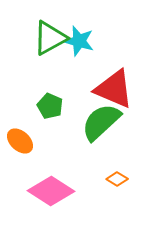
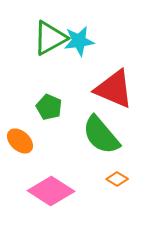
cyan star: rotated 24 degrees counterclockwise
green pentagon: moved 1 px left, 1 px down
green semicircle: moved 13 px down; rotated 87 degrees counterclockwise
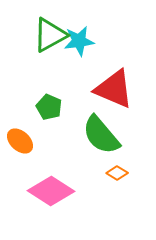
green triangle: moved 3 px up
orange diamond: moved 6 px up
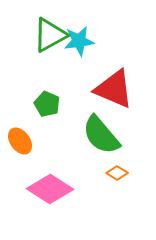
green pentagon: moved 2 px left, 3 px up
orange ellipse: rotated 12 degrees clockwise
pink diamond: moved 1 px left, 2 px up
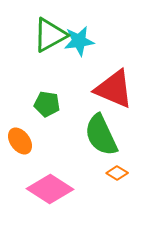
green pentagon: rotated 15 degrees counterclockwise
green semicircle: rotated 15 degrees clockwise
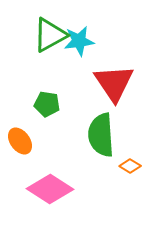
red triangle: moved 6 px up; rotated 33 degrees clockwise
green semicircle: rotated 21 degrees clockwise
orange diamond: moved 13 px right, 7 px up
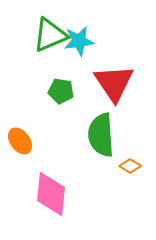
green triangle: rotated 6 degrees clockwise
green pentagon: moved 14 px right, 13 px up
pink diamond: moved 1 px right, 5 px down; rotated 63 degrees clockwise
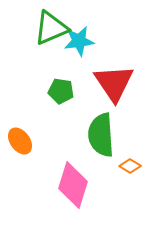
green triangle: moved 1 px right, 7 px up
pink diamond: moved 22 px right, 9 px up; rotated 12 degrees clockwise
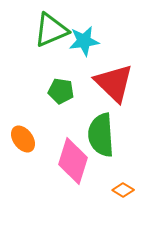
green triangle: moved 2 px down
cyan star: moved 5 px right
red triangle: rotated 12 degrees counterclockwise
orange ellipse: moved 3 px right, 2 px up
orange diamond: moved 7 px left, 24 px down
pink diamond: moved 24 px up
